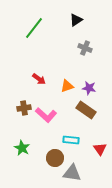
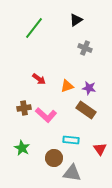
brown circle: moved 1 px left
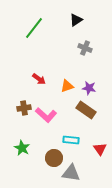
gray triangle: moved 1 px left
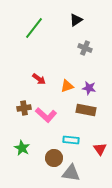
brown rectangle: rotated 24 degrees counterclockwise
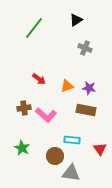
cyan rectangle: moved 1 px right
brown circle: moved 1 px right, 2 px up
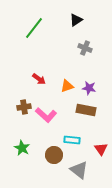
brown cross: moved 1 px up
red triangle: moved 1 px right
brown circle: moved 1 px left, 1 px up
gray triangle: moved 8 px right, 3 px up; rotated 30 degrees clockwise
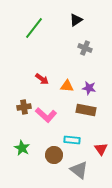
red arrow: moved 3 px right
orange triangle: rotated 24 degrees clockwise
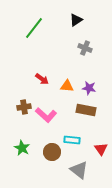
brown circle: moved 2 px left, 3 px up
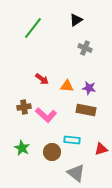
green line: moved 1 px left
red triangle: rotated 48 degrees clockwise
gray triangle: moved 3 px left, 3 px down
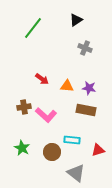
red triangle: moved 3 px left, 1 px down
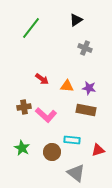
green line: moved 2 px left
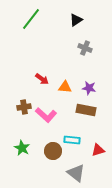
green line: moved 9 px up
orange triangle: moved 2 px left, 1 px down
brown circle: moved 1 px right, 1 px up
